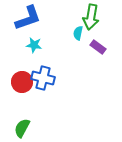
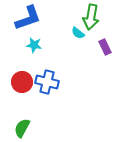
cyan semicircle: rotated 64 degrees counterclockwise
purple rectangle: moved 7 px right; rotated 28 degrees clockwise
blue cross: moved 4 px right, 4 px down
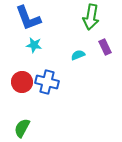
blue L-shape: rotated 88 degrees clockwise
cyan semicircle: moved 22 px down; rotated 120 degrees clockwise
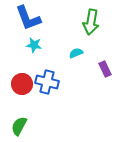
green arrow: moved 5 px down
purple rectangle: moved 22 px down
cyan semicircle: moved 2 px left, 2 px up
red circle: moved 2 px down
green semicircle: moved 3 px left, 2 px up
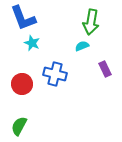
blue L-shape: moved 5 px left
cyan star: moved 2 px left, 2 px up; rotated 14 degrees clockwise
cyan semicircle: moved 6 px right, 7 px up
blue cross: moved 8 px right, 8 px up
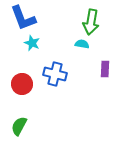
cyan semicircle: moved 2 px up; rotated 32 degrees clockwise
purple rectangle: rotated 28 degrees clockwise
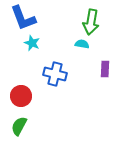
red circle: moved 1 px left, 12 px down
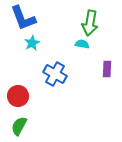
green arrow: moved 1 px left, 1 px down
cyan star: rotated 21 degrees clockwise
purple rectangle: moved 2 px right
blue cross: rotated 15 degrees clockwise
red circle: moved 3 px left
